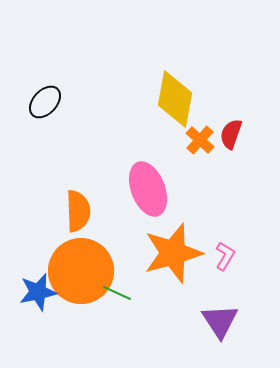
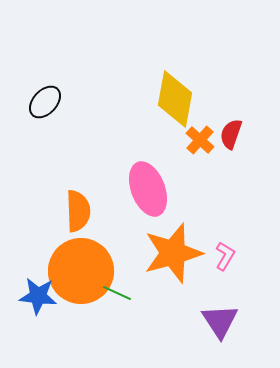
blue star: moved 4 px down; rotated 18 degrees clockwise
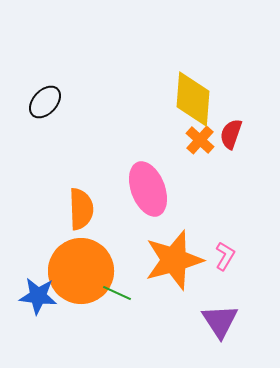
yellow diamond: moved 18 px right; rotated 6 degrees counterclockwise
orange semicircle: moved 3 px right, 2 px up
orange star: moved 1 px right, 7 px down
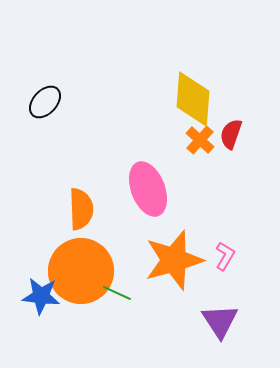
blue star: moved 3 px right
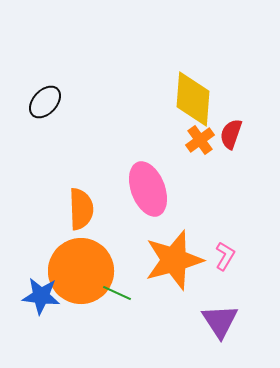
orange cross: rotated 12 degrees clockwise
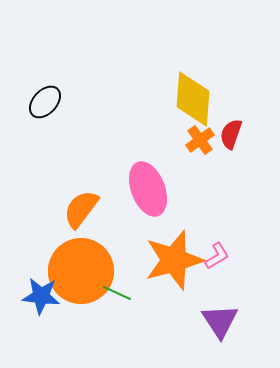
orange semicircle: rotated 141 degrees counterclockwise
pink L-shape: moved 8 px left; rotated 28 degrees clockwise
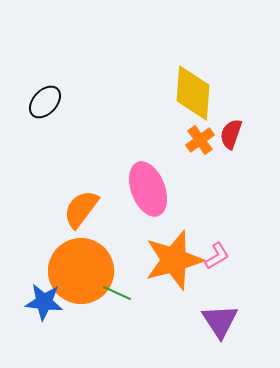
yellow diamond: moved 6 px up
blue star: moved 3 px right, 6 px down
